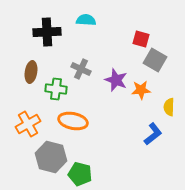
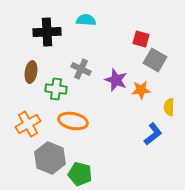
gray hexagon: moved 1 px left, 1 px down; rotated 8 degrees clockwise
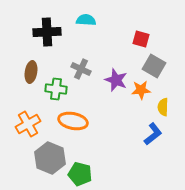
gray square: moved 1 px left, 6 px down
yellow semicircle: moved 6 px left
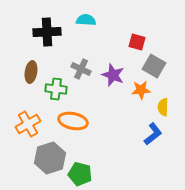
red square: moved 4 px left, 3 px down
purple star: moved 3 px left, 5 px up
gray hexagon: rotated 20 degrees clockwise
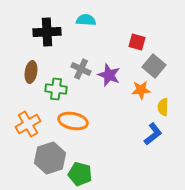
gray square: rotated 10 degrees clockwise
purple star: moved 4 px left
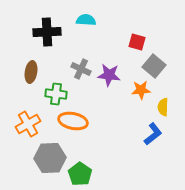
purple star: rotated 15 degrees counterclockwise
green cross: moved 5 px down
gray hexagon: rotated 16 degrees clockwise
green pentagon: rotated 20 degrees clockwise
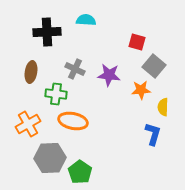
gray cross: moved 6 px left
blue L-shape: rotated 35 degrees counterclockwise
green pentagon: moved 2 px up
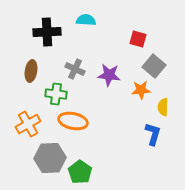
red square: moved 1 px right, 3 px up
brown ellipse: moved 1 px up
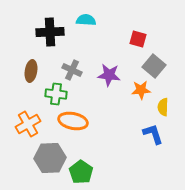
black cross: moved 3 px right
gray cross: moved 3 px left, 1 px down
blue L-shape: rotated 35 degrees counterclockwise
green pentagon: moved 1 px right
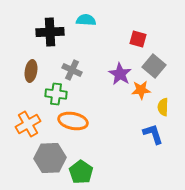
purple star: moved 11 px right, 1 px up; rotated 25 degrees clockwise
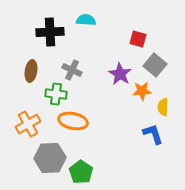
gray square: moved 1 px right, 1 px up
orange star: moved 1 px right, 1 px down
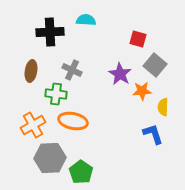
orange cross: moved 5 px right, 1 px down
